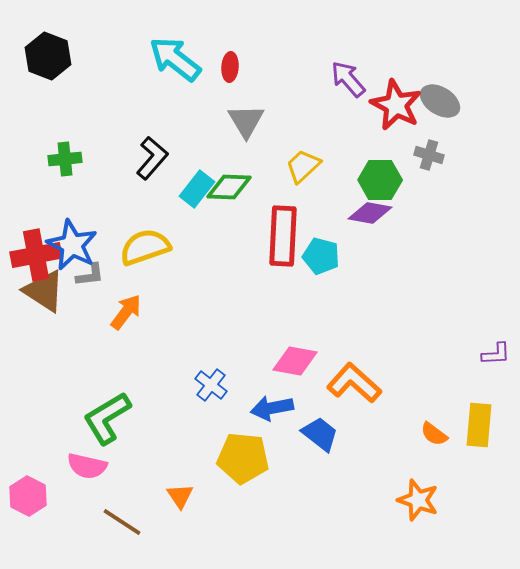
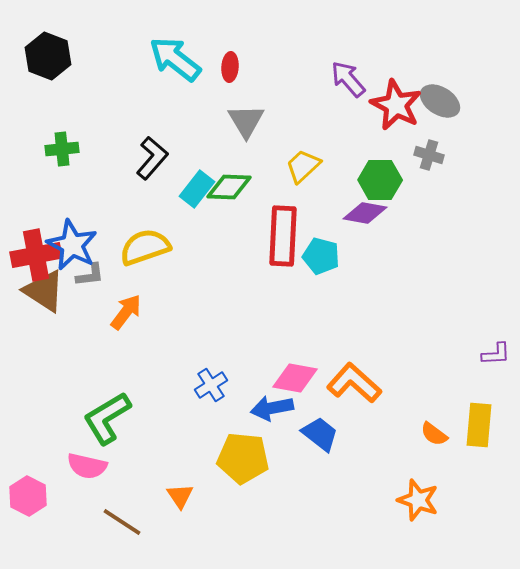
green cross: moved 3 px left, 10 px up
purple diamond: moved 5 px left
pink diamond: moved 17 px down
blue cross: rotated 20 degrees clockwise
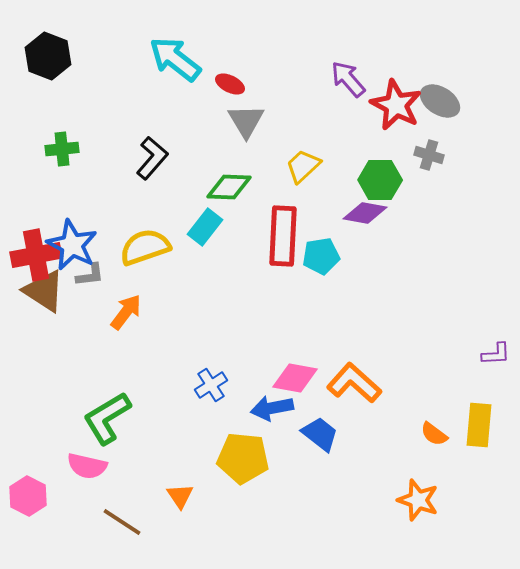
red ellipse: moved 17 px down; rotated 68 degrees counterclockwise
cyan rectangle: moved 8 px right, 38 px down
cyan pentagon: rotated 24 degrees counterclockwise
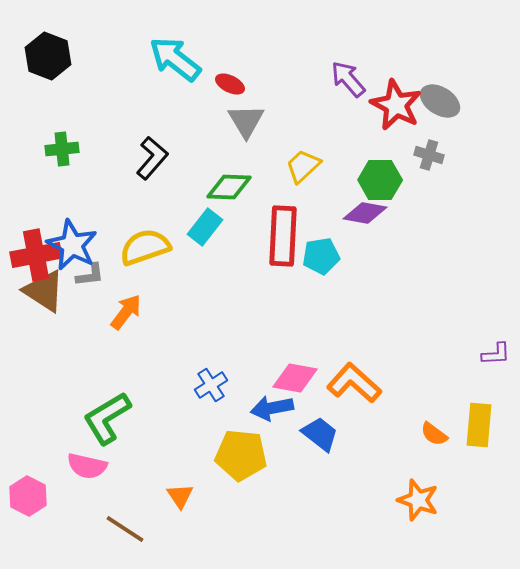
yellow pentagon: moved 2 px left, 3 px up
brown line: moved 3 px right, 7 px down
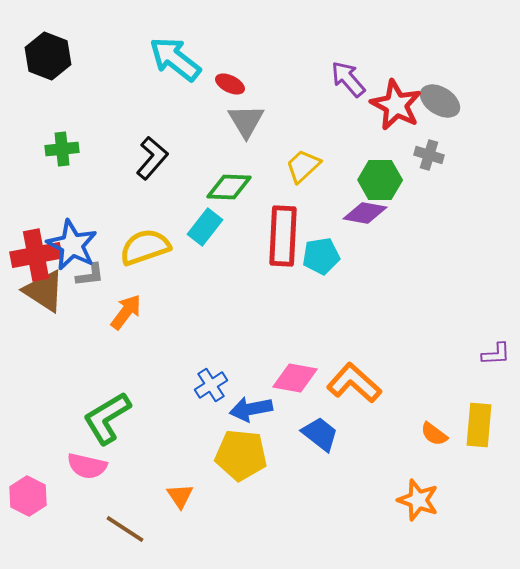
blue arrow: moved 21 px left, 1 px down
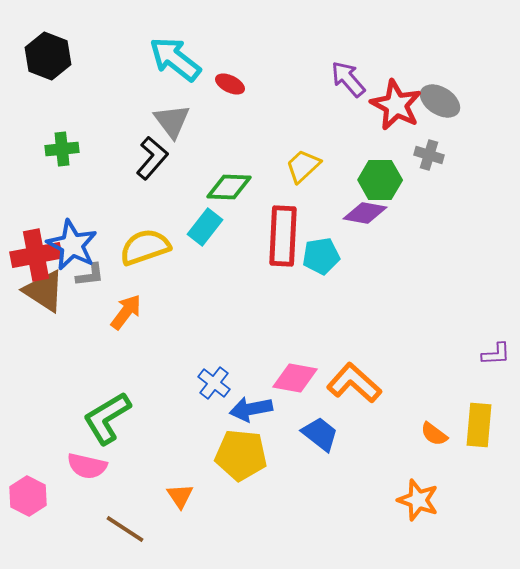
gray triangle: moved 74 px left; rotated 6 degrees counterclockwise
blue cross: moved 3 px right, 2 px up; rotated 20 degrees counterclockwise
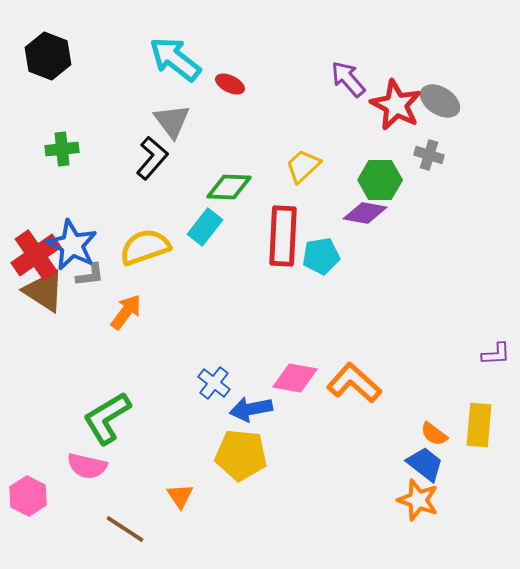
red cross: rotated 24 degrees counterclockwise
blue trapezoid: moved 105 px right, 30 px down
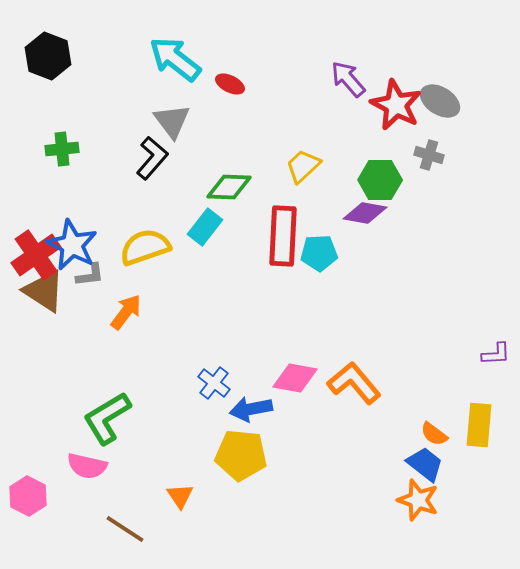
cyan pentagon: moved 2 px left, 3 px up; rotated 6 degrees clockwise
orange L-shape: rotated 8 degrees clockwise
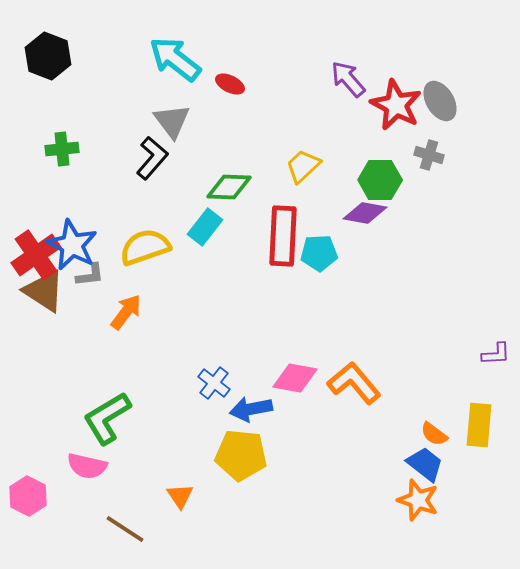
gray ellipse: rotated 27 degrees clockwise
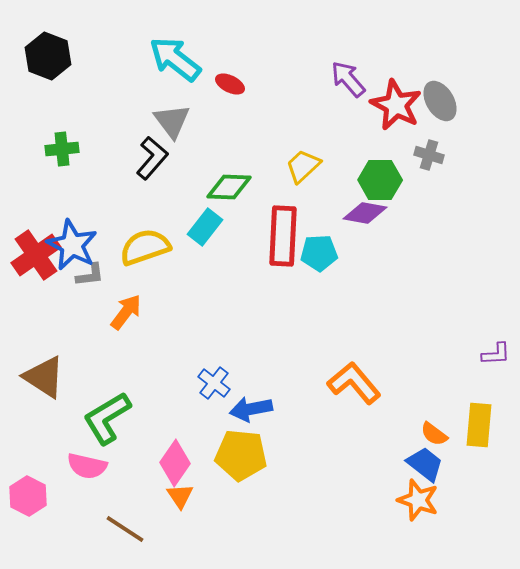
brown triangle: moved 86 px down
pink diamond: moved 120 px left, 85 px down; rotated 66 degrees counterclockwise
